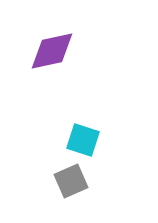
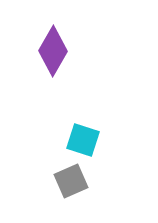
purple diamond: moved 1 px right; rotated 48 degrees counterclockwise
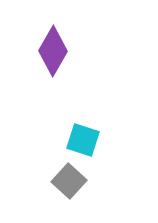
gray square: moved 2 px left; rotated 24 degrees counterclockwise
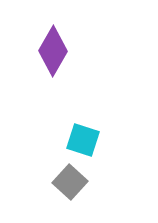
gray square: moved 1 px right, 1 px down
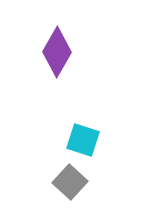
purple diamond: moved 4 px right, 1 px down
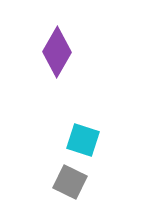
gray square: rotated 16 degrees counterclockwise
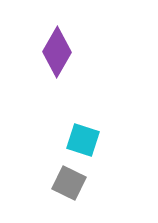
gray square: moved 1 px left, 1 px down
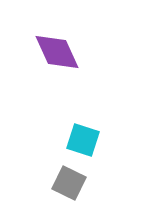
purple diamond: rotated 54 degrees counterclockwise
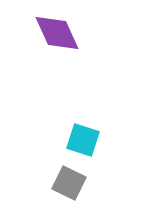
purple diamond: moved 19 px up
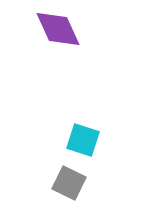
purple diamond: moved 1 px right, 4 px up
